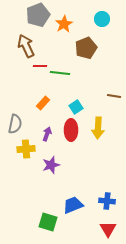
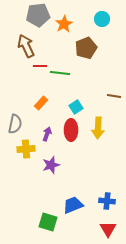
gray pentagon: rotated 15 degrees clockwise
orange rectangle: moved 2 px left
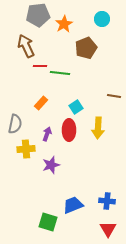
red ellipse: moved 2 px left
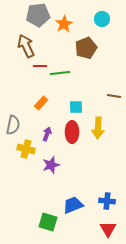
green line: rotated 12 degrees counterclockwise
cyan square: rotated 32 degrees clockwise
gray semicircle: moved 2 px left, 1 px down
red ellipse: moved 3 px right, 2 px down
yellow cross: rotated 18 degrees clockwise
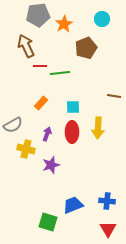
cyan square: moved 3 px left
gray semicircle: rotated 48 degrees clockwise
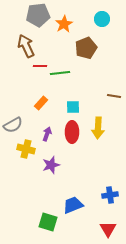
blue cross: moved 3 px right, 6 px up; rotated 14 degrees counterclockwise
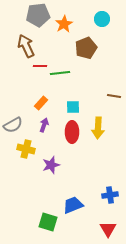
purple arrow: moved 3 px left, 9 px up
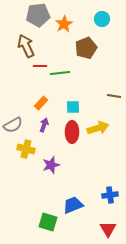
yellow arrow: rotated 110 degrees counterclockwise
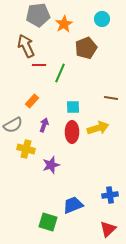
red line: moved 1 px left, 1 px up
green line: rotated 60 degrees counterclockwise
brown line: moved 3 px left, 2 px down
orange rectangle: moved 9 px left, 2 px up
red triangle: rotated 18 degrees clockwise
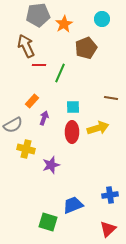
purple arrow: moved 7 px up
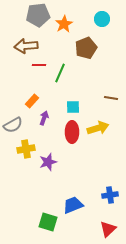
brown arrow: rotated 70 degrees counterclockwise
yellow cross: rotated 24 degrees counterclockwise
purple star: moved 3 px left, 3 px up
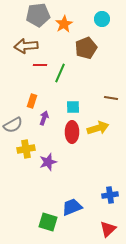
red line: moved 1 px right
orange rectangle: rotated 24 degrees counterclockwise
blue trapezoid: moved 1 px left, 2 px down
